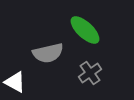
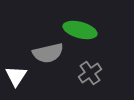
green ellipse: moved 5 px left; rotated 28 degrees counterclockwise
white triangle: moved 1 px right, 6 px up; rotated 35 degrees clockwise
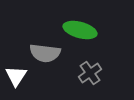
gray semicircle: moved 3 px left; rotated 20 degrees clockwise
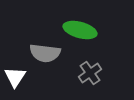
white triangle: moved 1 px left, 1 px down
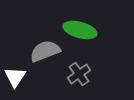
gray semicircle: moved 2 px up; rotated 152 degrees clockwise
gray cross: moved 11 px left, 1 px down
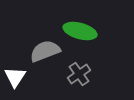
green ellipse: moved 1 px down
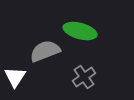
gray cross: moved 5 px right, 3 px down
